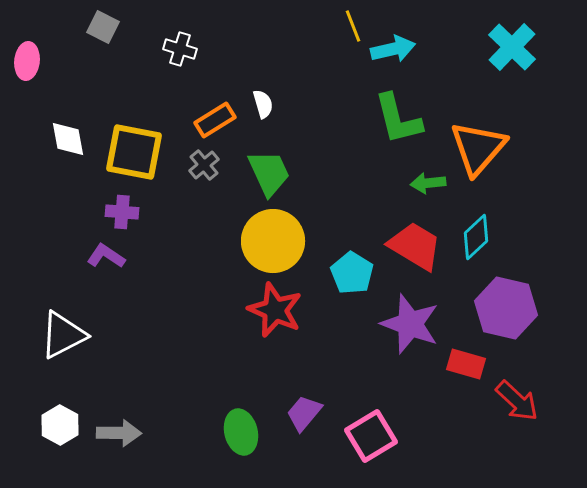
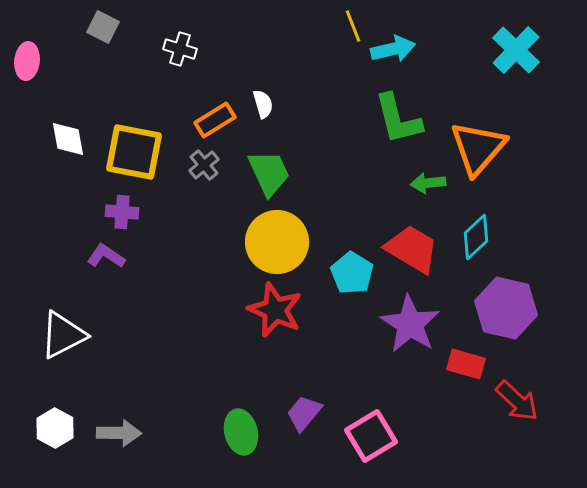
cyan cross: moved 4 px right, 3 px down
yellow circle: moved 4 px right, 1 px down
red trapezoid: moved 3 px left, 3 px down
purple star: rotated 12 degrees clockwise
white hexagon: moved 5 px left, 3 px down
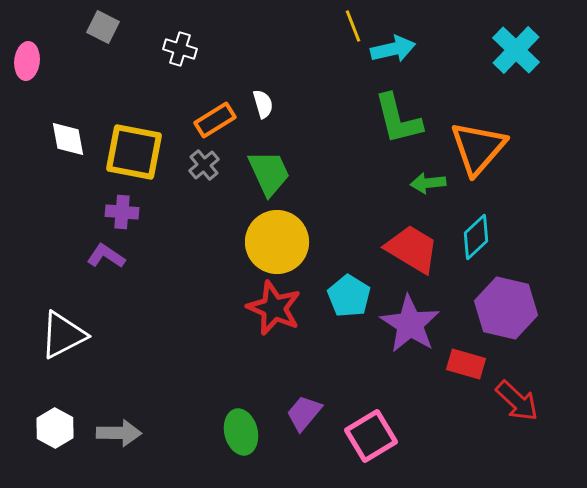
cyan pentagon: moved 3 px left, 23 px down
red star: moved 1 px left, 2 px up
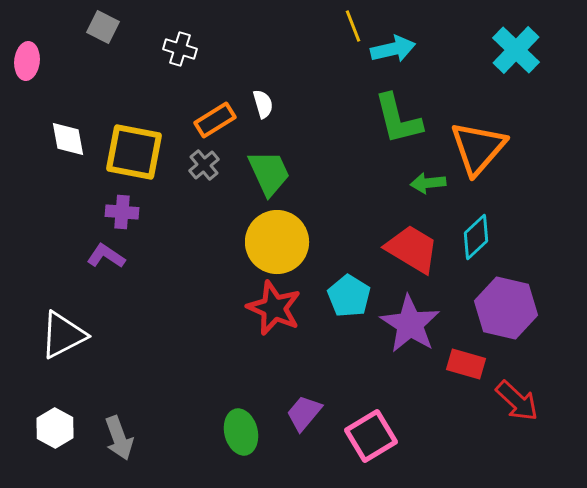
gray arrow: moved 5 px down; rotated 69 degrees clockwise
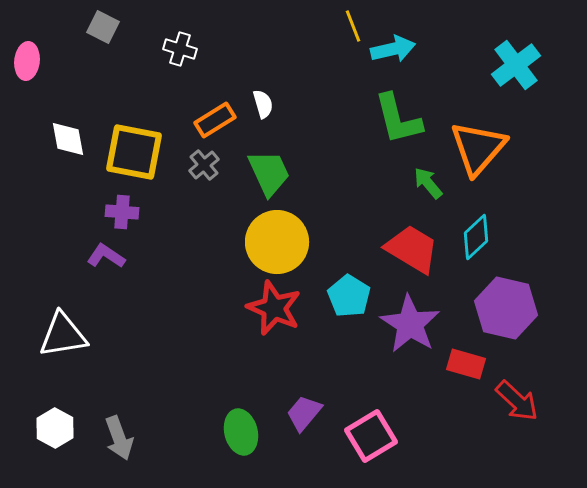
cyan cross: moved 15 px down; rotated 9 degrees clockwise
green arrow: rotated 56 degrees clockwise
white triangle: rotated 18 degrees clockwise
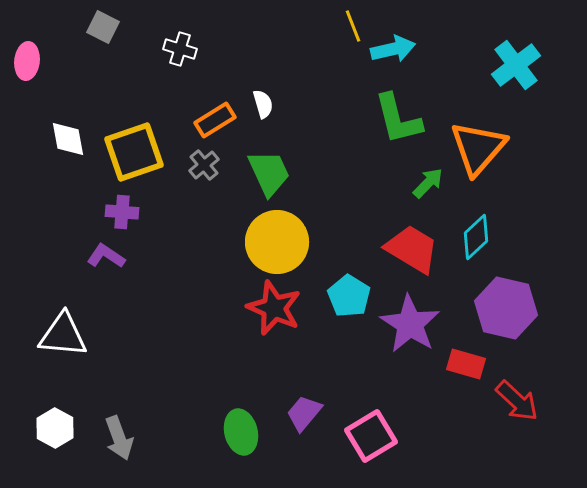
yellow square: rotated 30 degrees counterclockwise
green arrow: rotated 84 degrees clockwise
white triangle: rotated 14 degrees clockwise
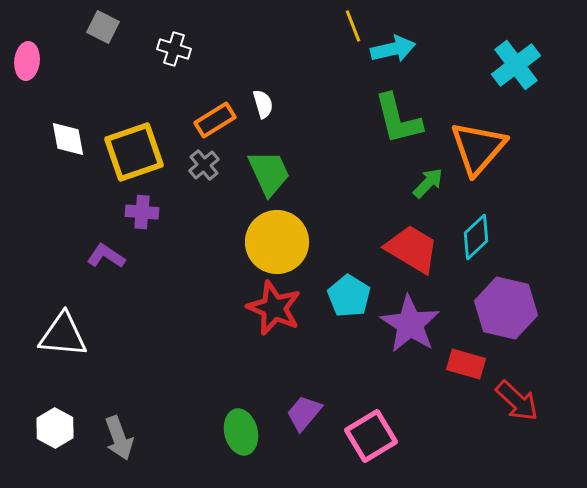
white cross: moved 6 px left
purple cross: moved 20 px right
